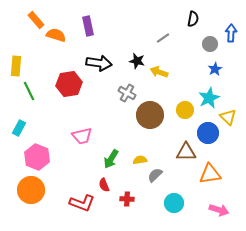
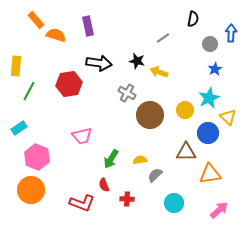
green line: rotated 54 degrees clockwise
cyan rectangle: rotated 28 degrees clockwise
pink arrow: rotated 60 degrees counterclockwise
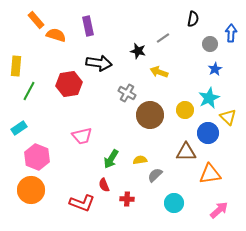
black star: moved 1 px right, 10 px up
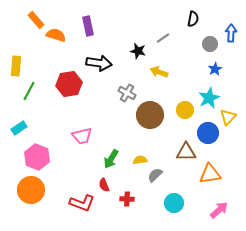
yellow triangle: rotated 30 degrees clockwise
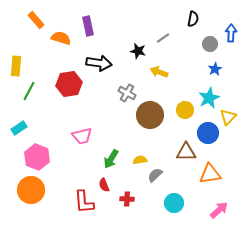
orange semicircle: moved 5 px right, 3 px down
red L-shape: moved 2 px right, 1 px up; rotated 65 degrees clockwise
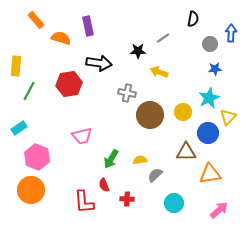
black star: rotated 14 degrees counterclockwise
blue star: rotated 24 degrees clockwise
gray cross: rotated 18 degrees counterclockwise
yellow circle: moved 2 px left, 2 px down
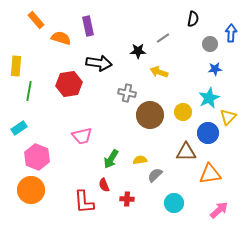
green line: rotated 18 degrees counterclockwise
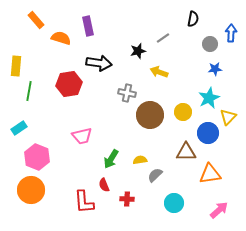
black star: rotated 14 degrees counterclockwise
